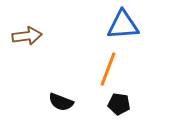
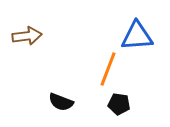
blue triangle: moved 14 px right, 11 px down
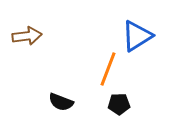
blue triangle: rotated 28 degrees counterclockwise
black pentagon: rotated 10 degrees counterclockwise
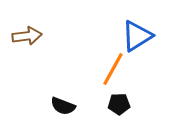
orange line: moved 5 px right; rotated 8 degrees clockwise
black semicircle: moved 2 px right, 4 px down
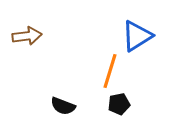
orange line: moved 3 px left, 2 px down; rotated 12 degrees counterclockwise
black pentagon: rotated 10 degrees counterclockwise
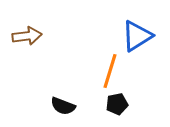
black pentagon: moved 2 px left
